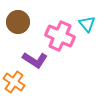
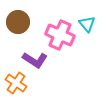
pink cross: moved 1 px up
orange cross: moved 2 px right, 1 px down
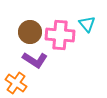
brown circle: moved 12 px right, 10 px down
pink cross: rotated 20 degrees counterclockwise
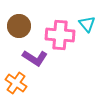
brown circle: moved 11 px left, 6 px up
purple L-shape: moved 2 px up
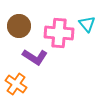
pink cross: moved 1 px left, 2 px up
purple L-shape: moved 1 px up
orange cross: moved 1 px down
